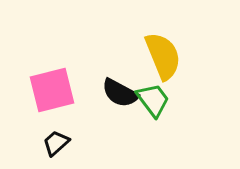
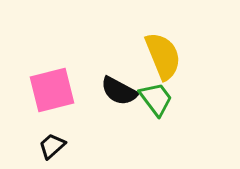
black semicircle: moved 1 px left, 2 px up
green trapezoid: moved 3 px right, 1 px up
black trapezoid: moved 4 px left, 3 px down
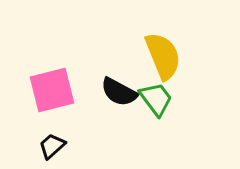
black semicircle: moved 1 px down
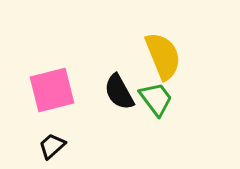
black semicircle: rotated 33 degrees clockwise
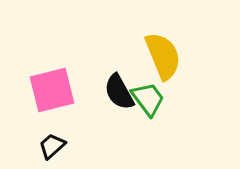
green trapezoid: moved 8 px left
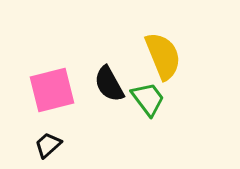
black semicircle: moved 10 px left, 8 px up
black trapezoid: moved 4 px left, 1 px up
